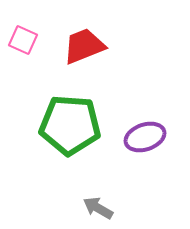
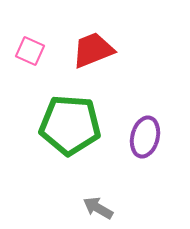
pink square: moved 7 px right, 11 px down
red trapezoid: moved 9 px right, 4 px down
purple ellipse: rotated 57 degrees counterclockwise
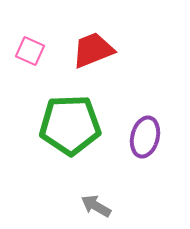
green pentagon: rotated 6 degrees counterclockwise
gray arrow: moved 2 px left, 2 px up
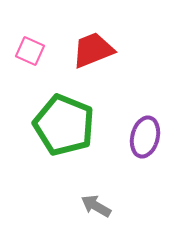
green pentagon: moved 6 px left; rotated 24 degrees clockwise
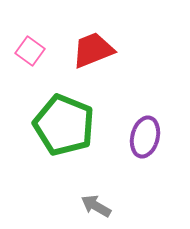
pink square: rotated 12 degrees clockwise
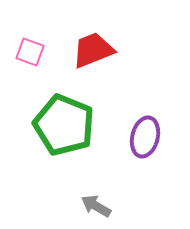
pink square: moved 1 px down; rotated 16 degrees counterclockwise
